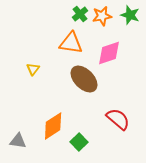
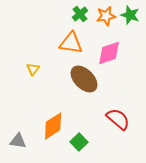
orange star: moved 4 px right
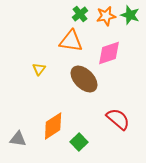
orange triangle: moved 2 px up
yellow triangle: moved 6 px right
gray triangle: moved 2 px up
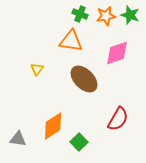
green cross: rotated 28 degrees counterclockwise
pink diamond: moved 8 px right
yellow triangle: moved 2 px left
red semicircle: rotated 80 degrees clockwise
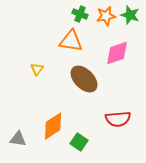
red semicircle: rotated 55 degrees clockwise
green square: rotated 12 degrees counterclockwise
